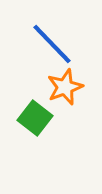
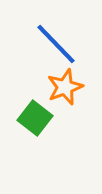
blue line: moved 4 px right
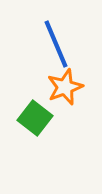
blue line: rotated 21 degrees clockwise
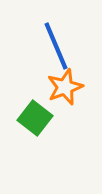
blue line: moved 2 px down
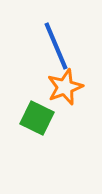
green square: moved 2 px right; rotated 12 degrees counterclockwise
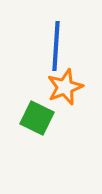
blue line: rotated 27 degrees clockwise
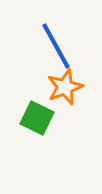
blue line: rotated 33 degrees counterclockwise
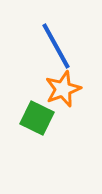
orange star: moved 2 px left, 2 px down
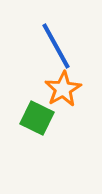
orange star: rotated 9 degrees counterclockwise
